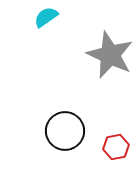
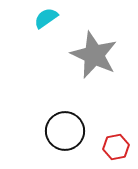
cyan semicircle: moved 1 px down
gray star: moved 16 px left
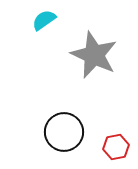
cyan semicircle: moved 2 px left, 2 px down
black circle: moved 1 px left, 1 px down
